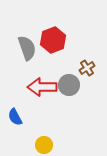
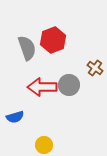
brown cross: moved 8 px right; rotated 21 degrees counterclockwise
blue semicircle: rotated 78 degrees counterclockwise
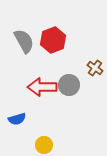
gray semicircle: moved 3 px left, 7 px up; rotated 10 degrees counterclockwise
blue semicircle: moved 2 px right, 2 px down
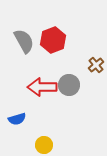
brown cross: moved 1 px right, 3 px up; rotated 14 degrees clockwise
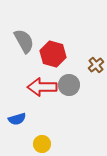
red hexagon: moved 14 px down; rotated 25 degrees counterclockwise
yellow circle: moved 2 px left, 1 px up
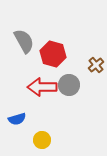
yellow circle: moved 4 px up
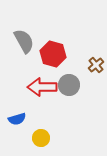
yellow circle: moved 1 px left, 2 px up
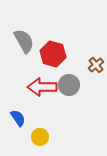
blue semicircle: moved 1 px right, 1 px up; rotated 108 degrees counterclockwise
yellow circle: moved 1 px left, 1 px up
